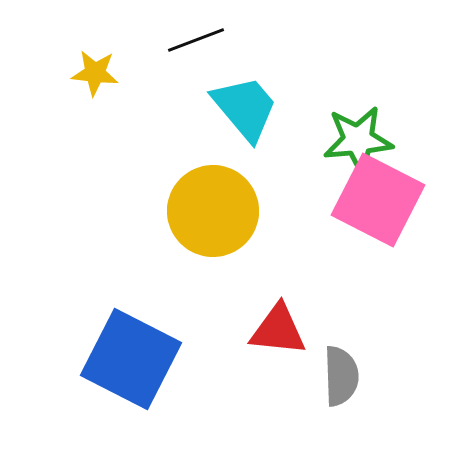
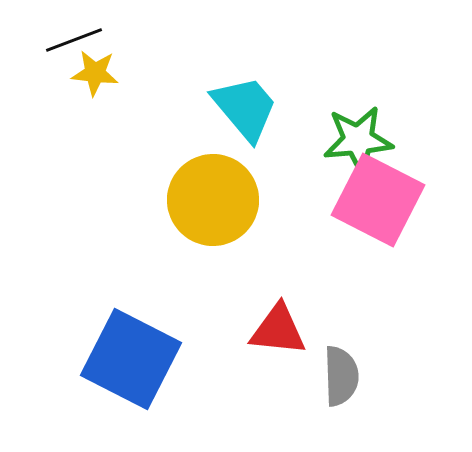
black line: moved 122 px left
yellow circle: moved 11 px up
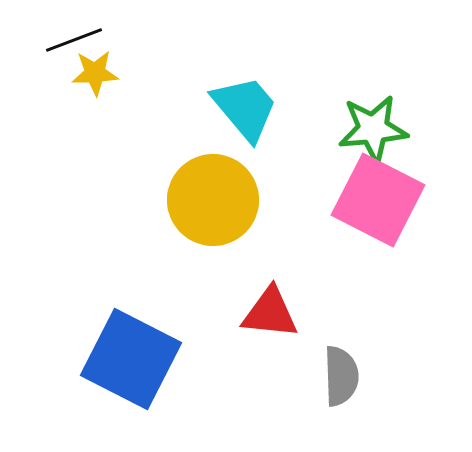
yellow star: rotated 9 degrees counterclockwise
green star: moved 15 px right, 11 px up
red triangle: moved 8 px left, 17 px up
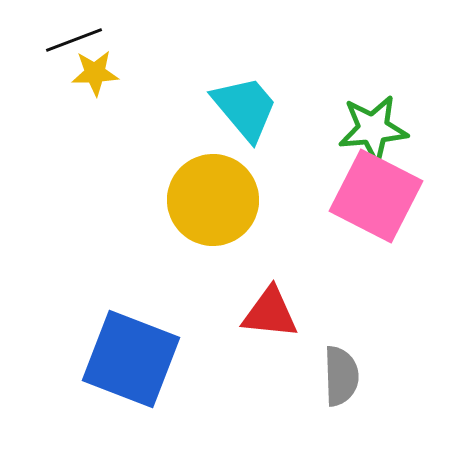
pink square: moved 2 px left, 4 px up
blue square: rotated 6 degrees counterclockwise
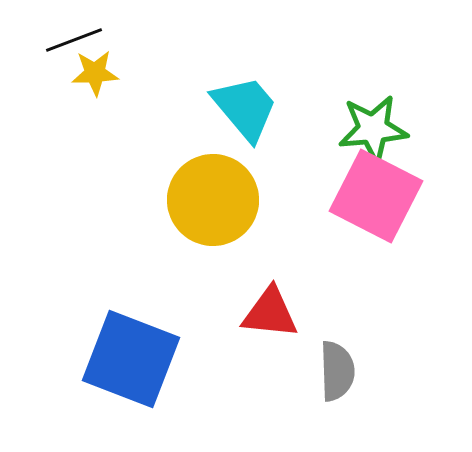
gray semicircle: moved 4 px left, 5 px up
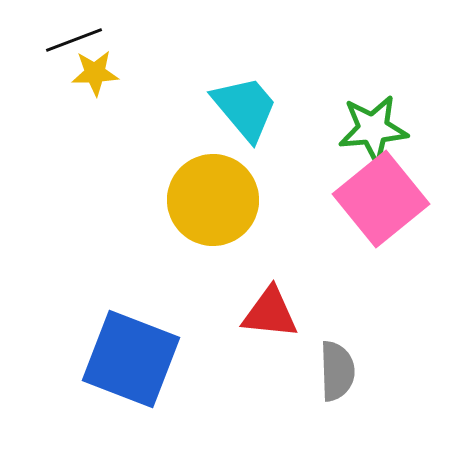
pink square: moved 5 px right, 3 px down; rotated 24 degrees clockwise
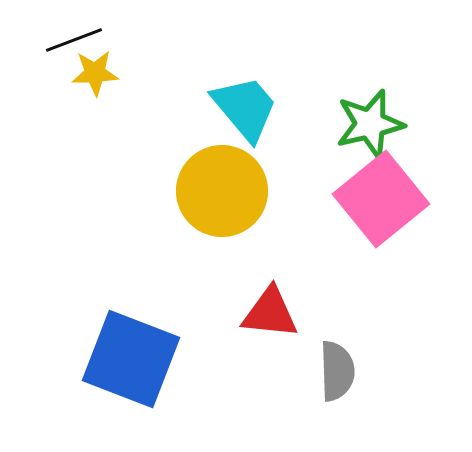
green star: moved 3 px left, 5 px up; rotated 8 degrees counterclockwise
yellow circle: moved 9 px right, 9 px up
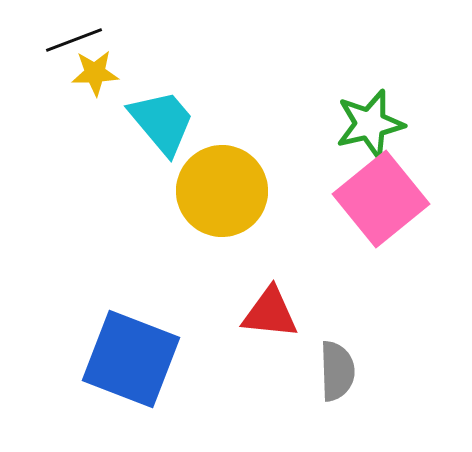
cyan trapezoid: moved 83 px left, 14 px down
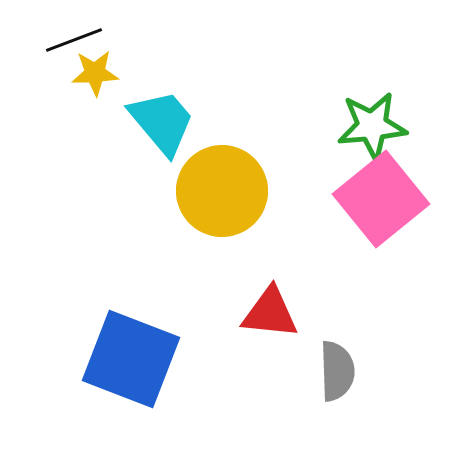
green star: moved 2 px right, 2 px down; rotated 8 degrees clockwise
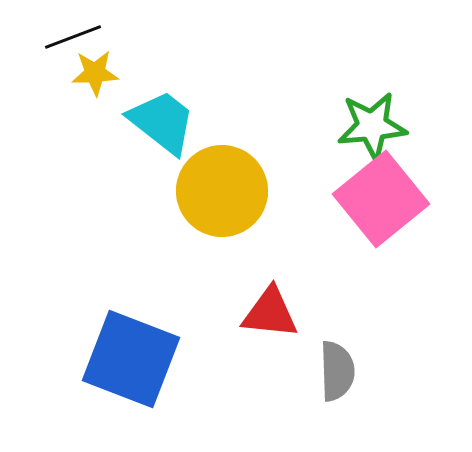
black line: moved 1 px left, 3 px up
cyan trapezoid: rotated 12 degrees counterclockwise
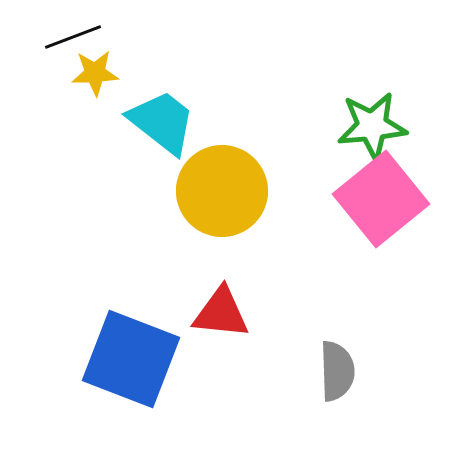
red triangle: moved 49 px left
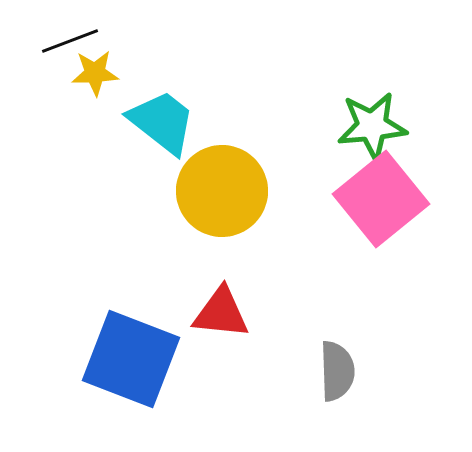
black line: moved 3 px left, 4 px down
